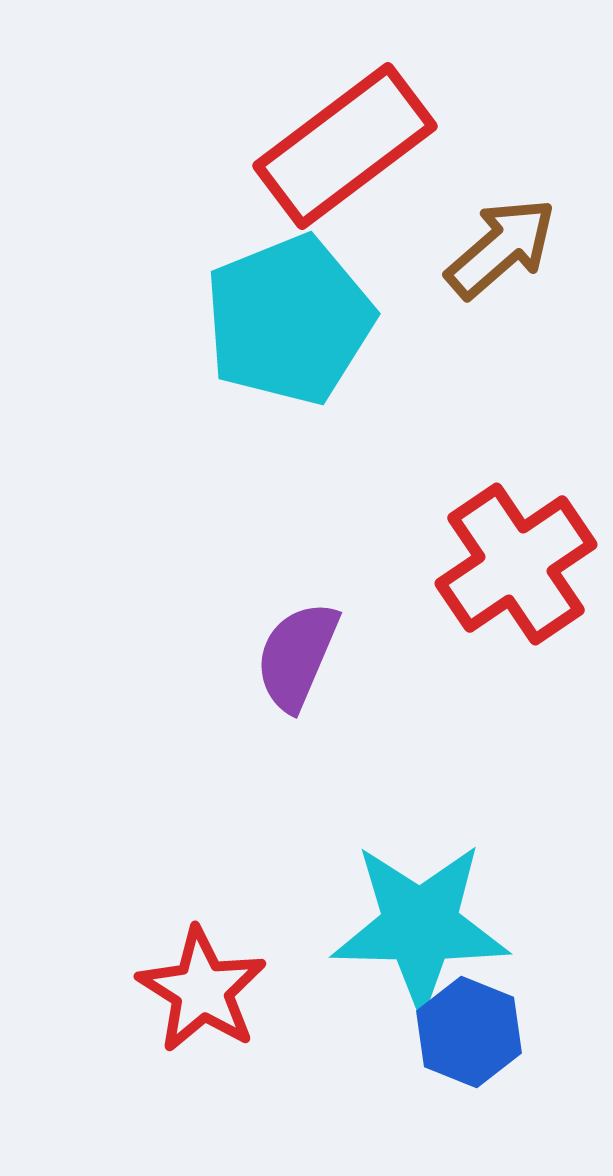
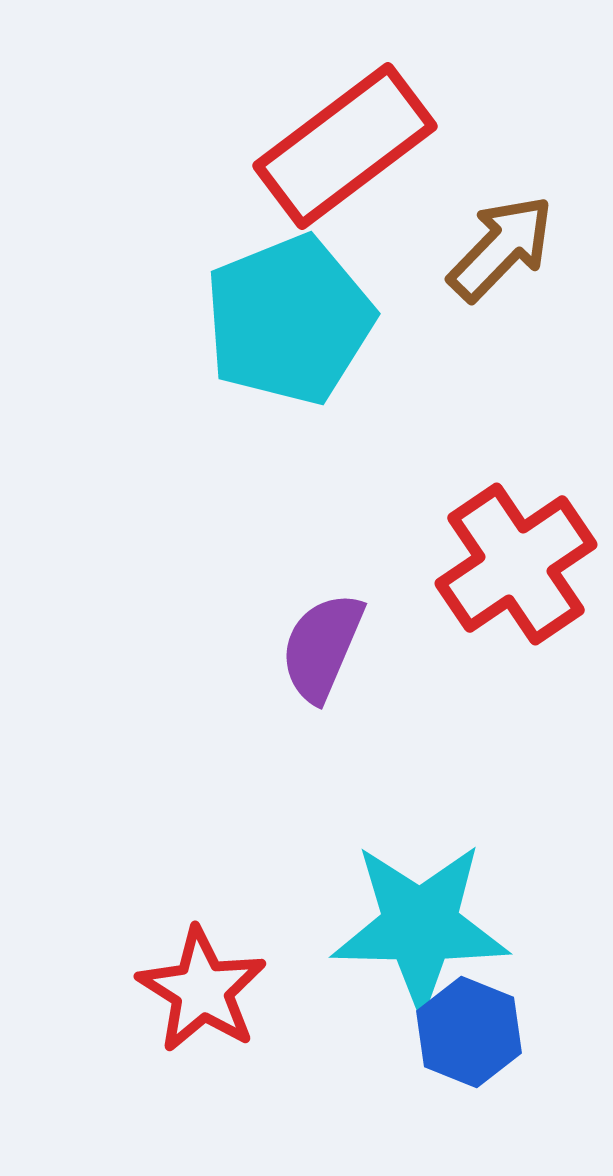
brown arrow: rotated 5 degrees counterclockwise
purple semicircle: moved 25 px right, 9 px up
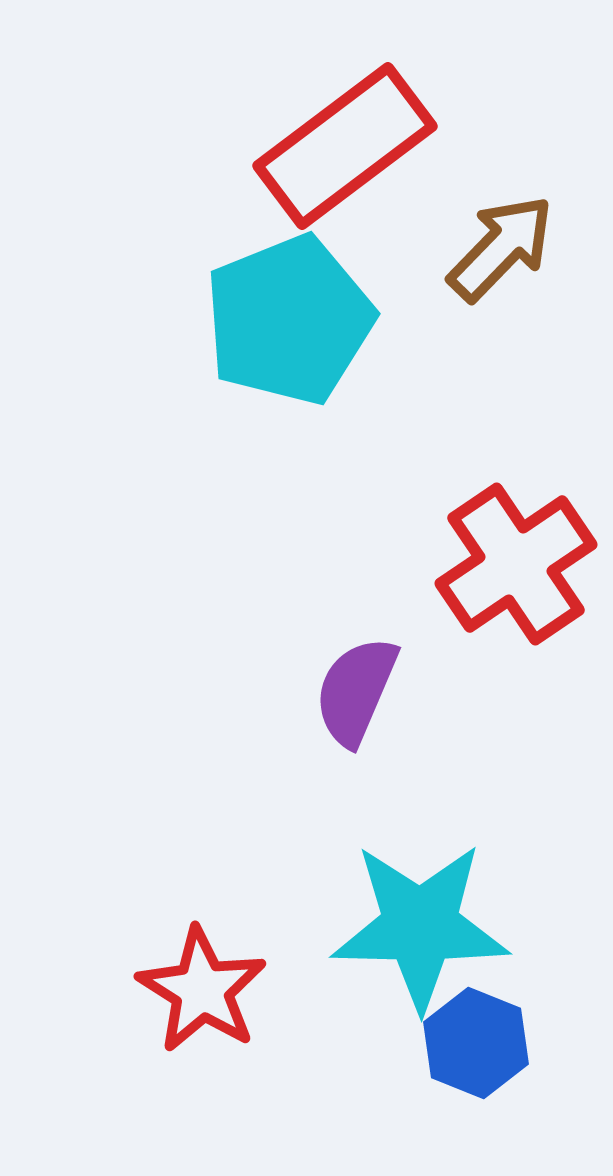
purple semicircle: moved 34 px right, 44 px down
blue hexagon: moved 7 px right, 11 px down
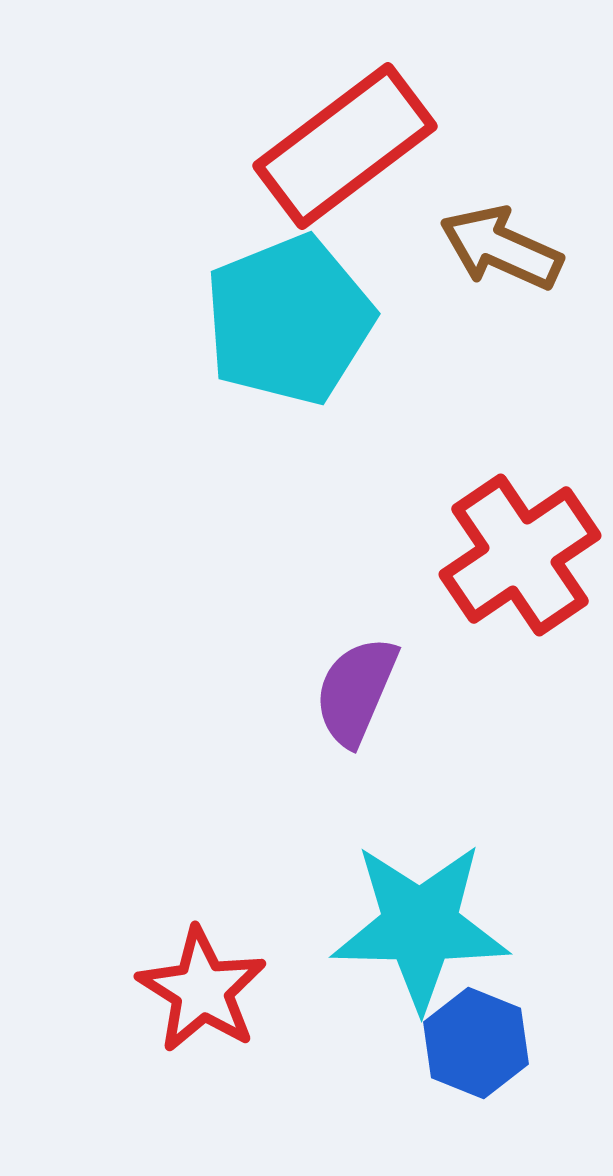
brown arrow: rotated 110 degrees counterclockwise
red cross: moved 4 px right, 9 px up
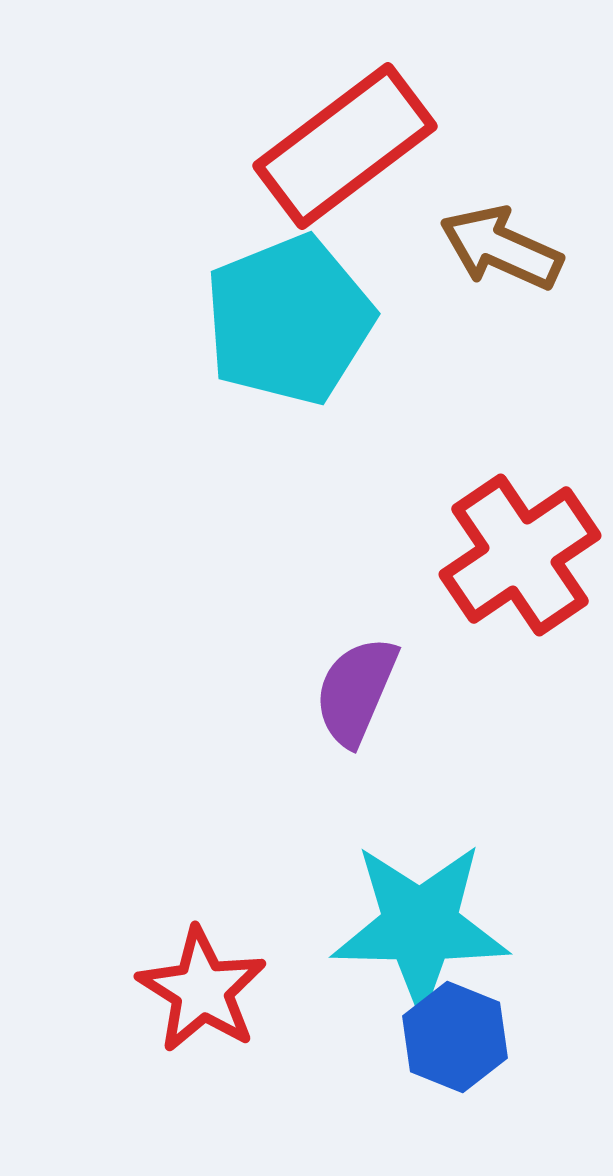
blue hexagon: moved 21 px left, 6 px up
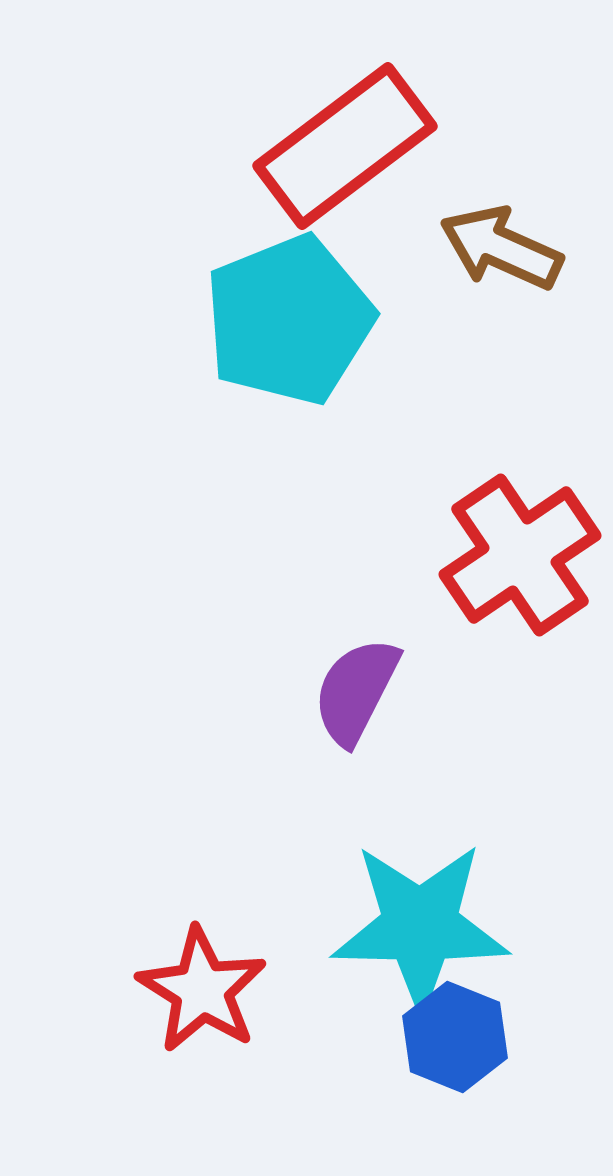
purple semicircle: rotated 4 degrees clockwise
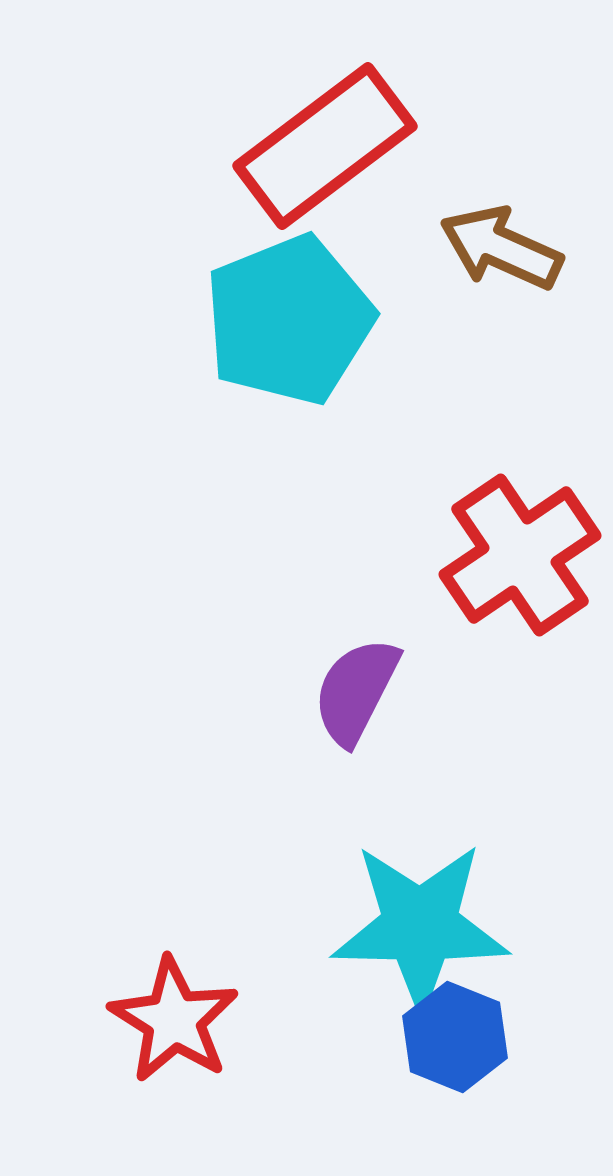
red rectangle: moved 20 px left
red star: moved 28 px left, 30 px down
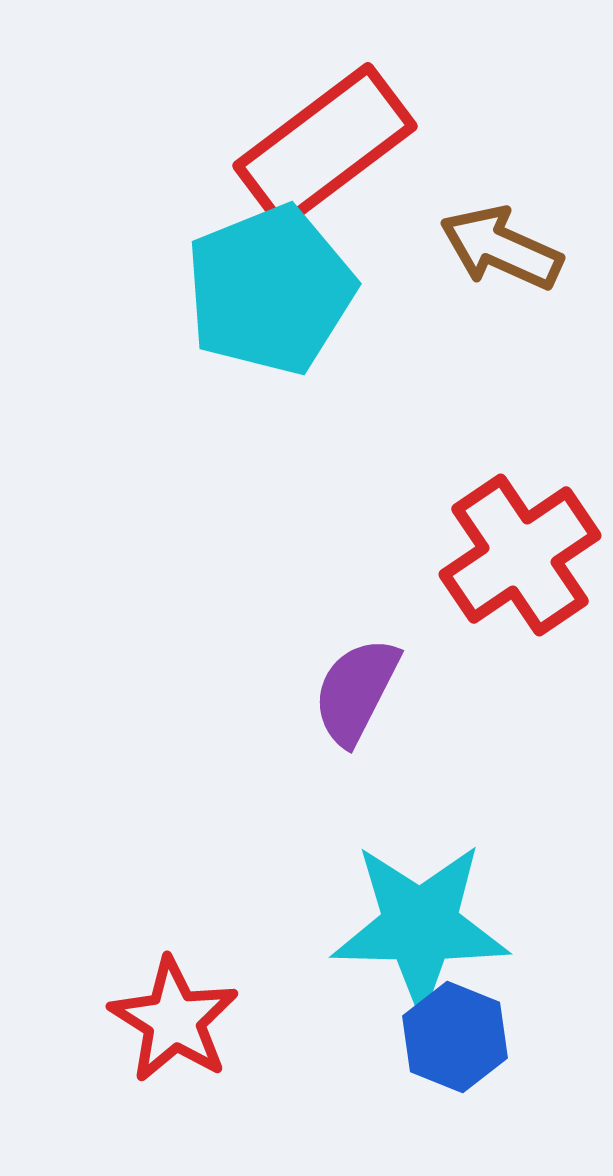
cyan pentagon: moved 19 px left, 30 px up
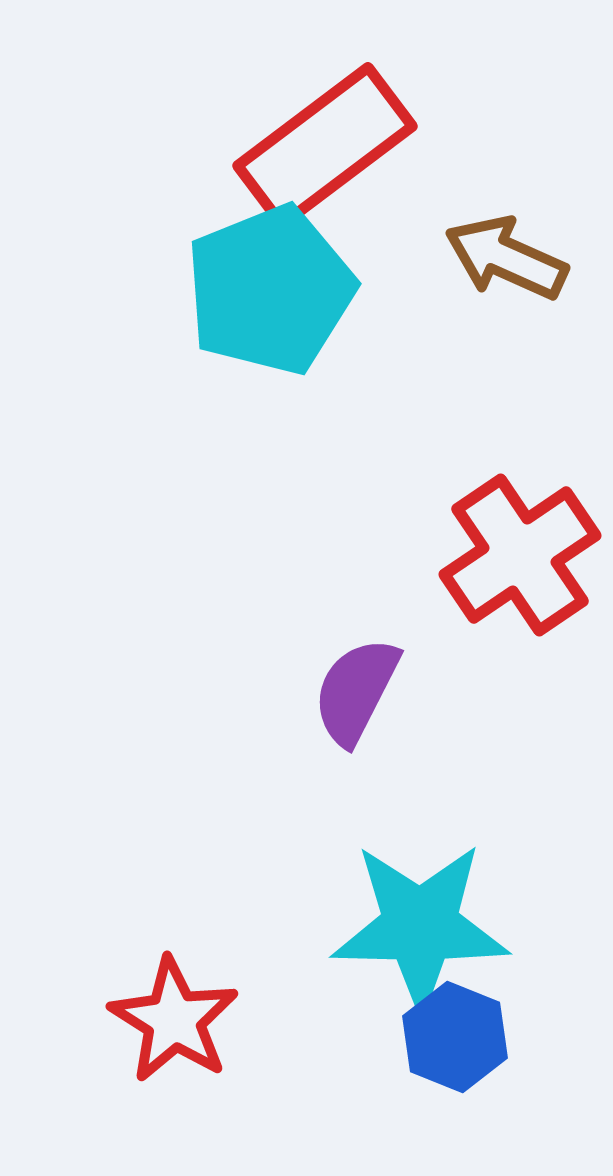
brown arrow: moved 5 px right, 10 px down
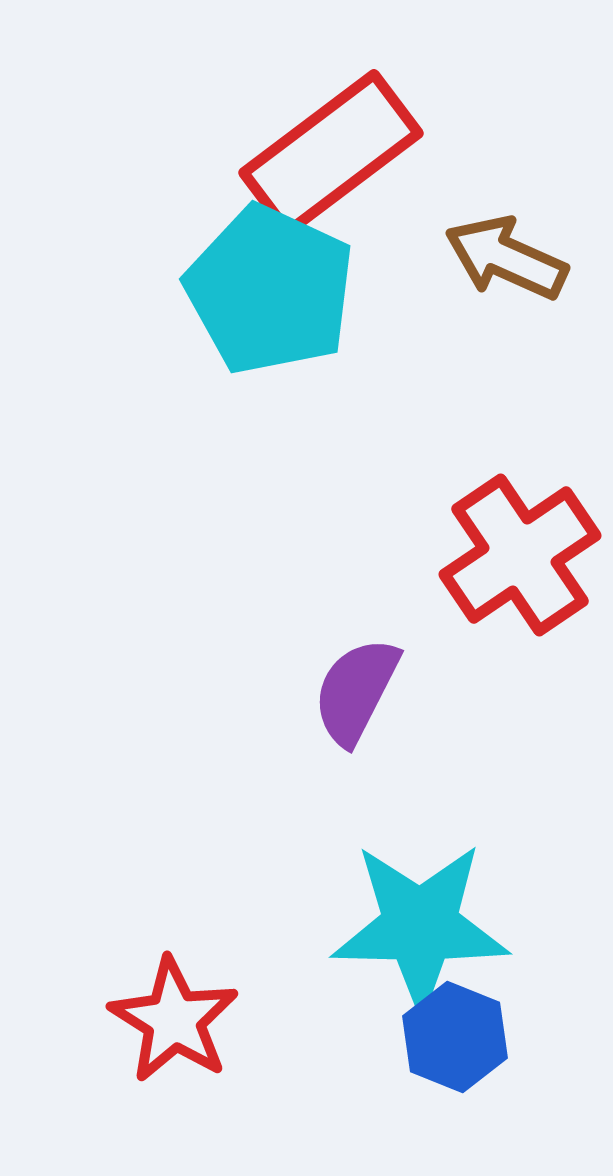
red rectangle: moved 6 px right, 7 px down
cyan pentagon: rotated 25 degrees counterclockwise
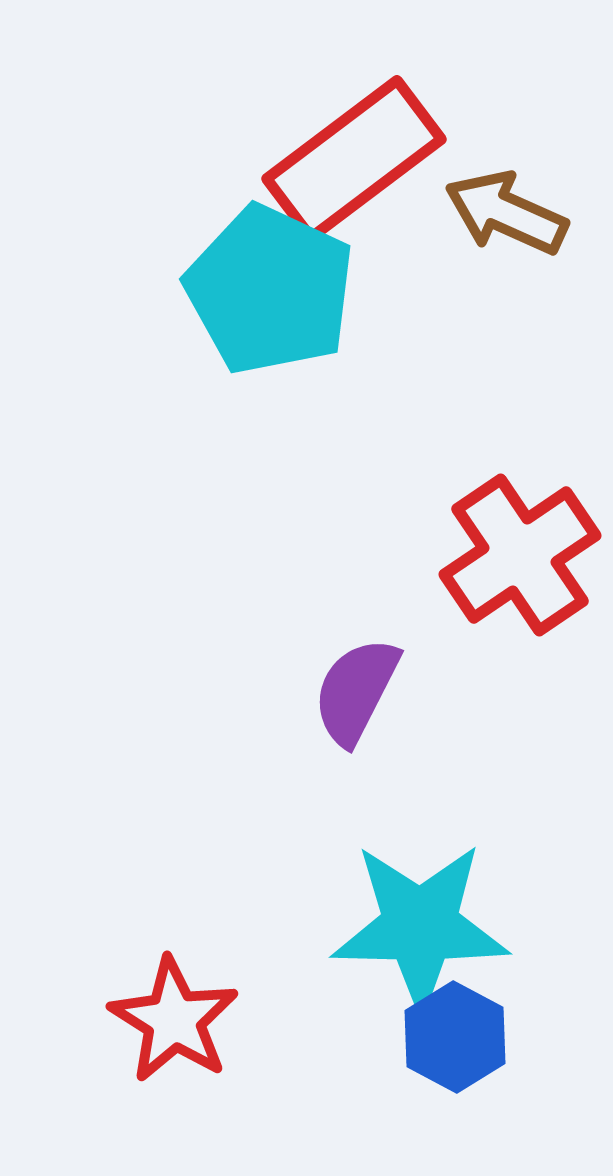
red rectangle: moved 23 px right, 6 px down
brown arrow: moved 45 px up
blue hexagon: rotated 6 degrees clockwise
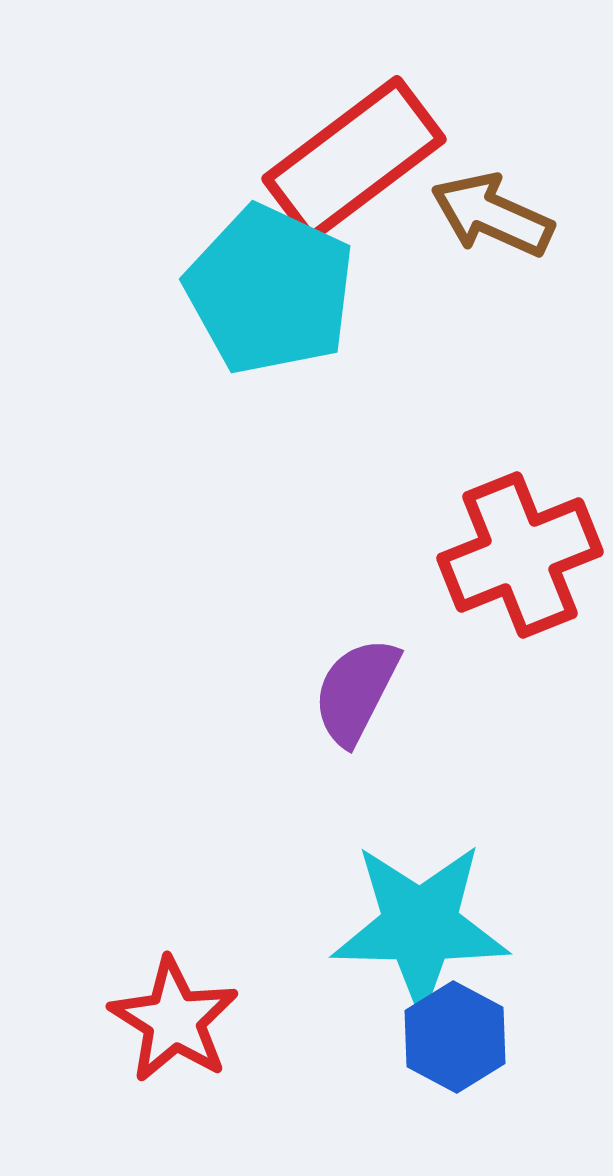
brown arrow: moved 14 px left, 2 px down
red cross: rotated 12 degrees clockwise
